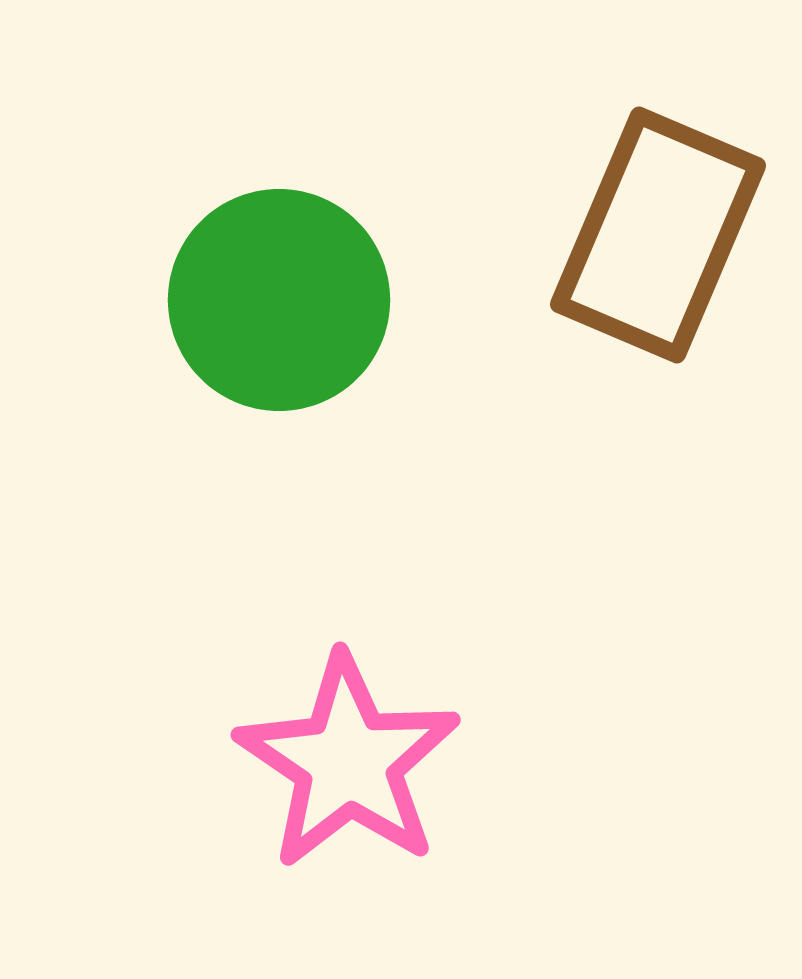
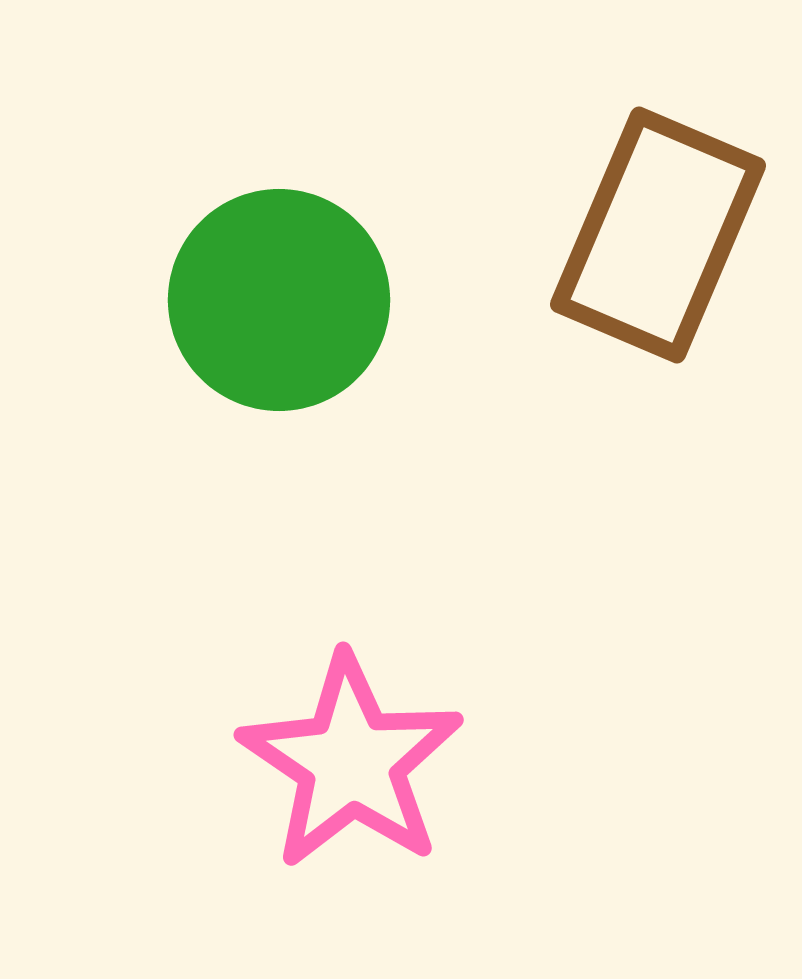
pink star: moved 3 px right
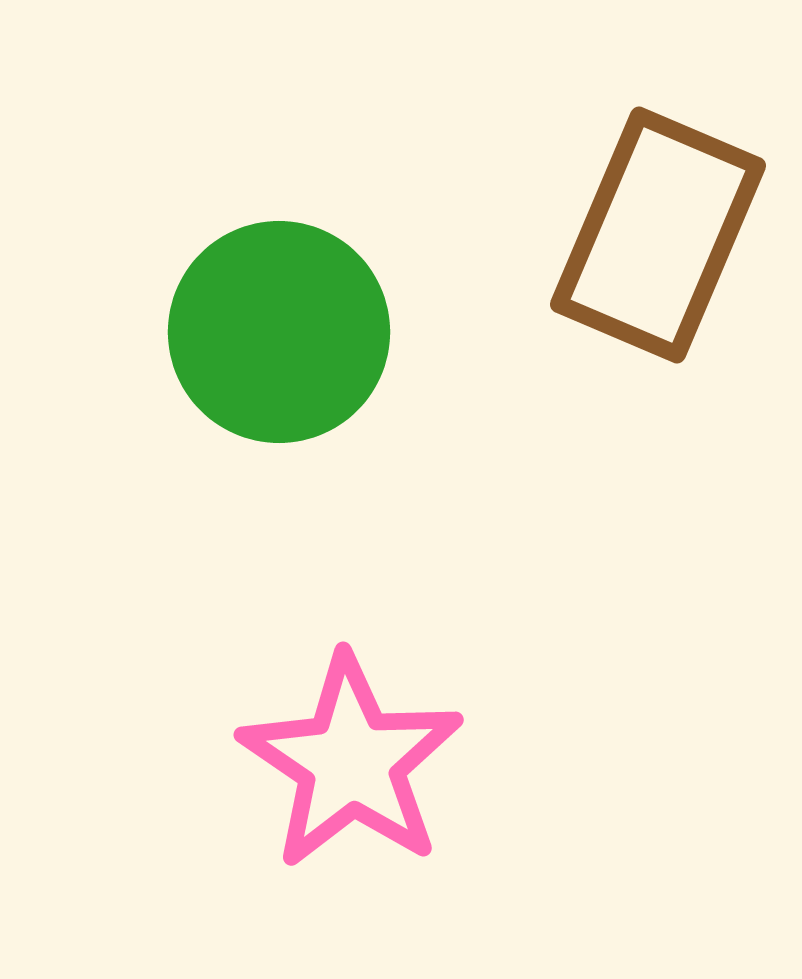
green circle: moved 32 px down
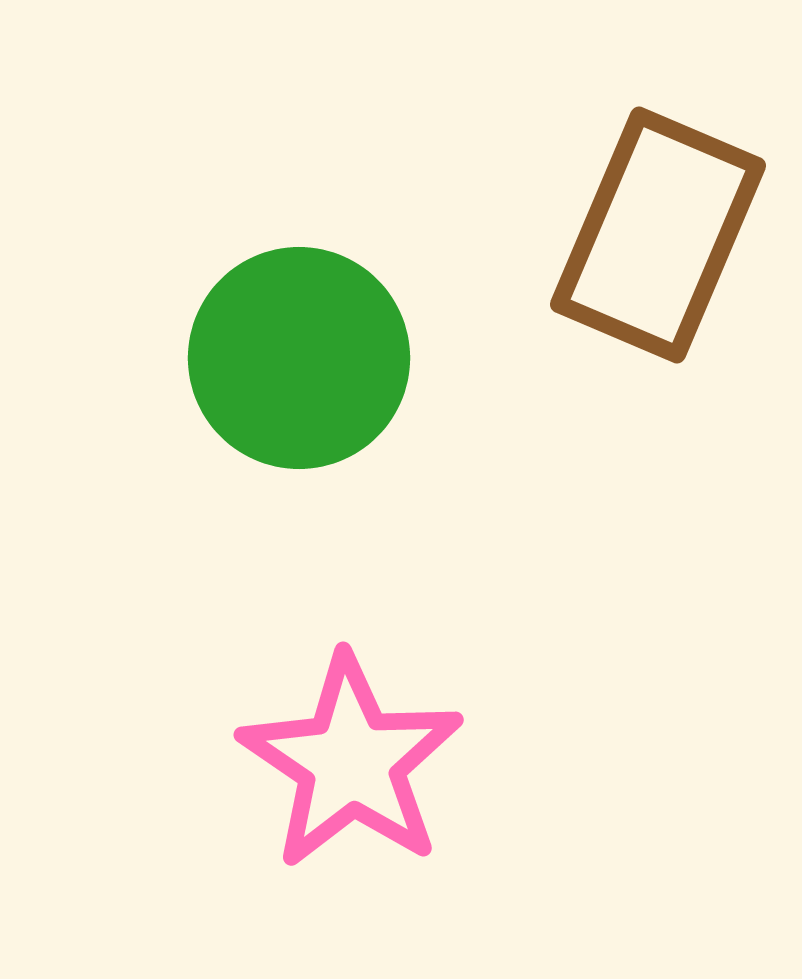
green circle: moved 20 px right, 26 px down
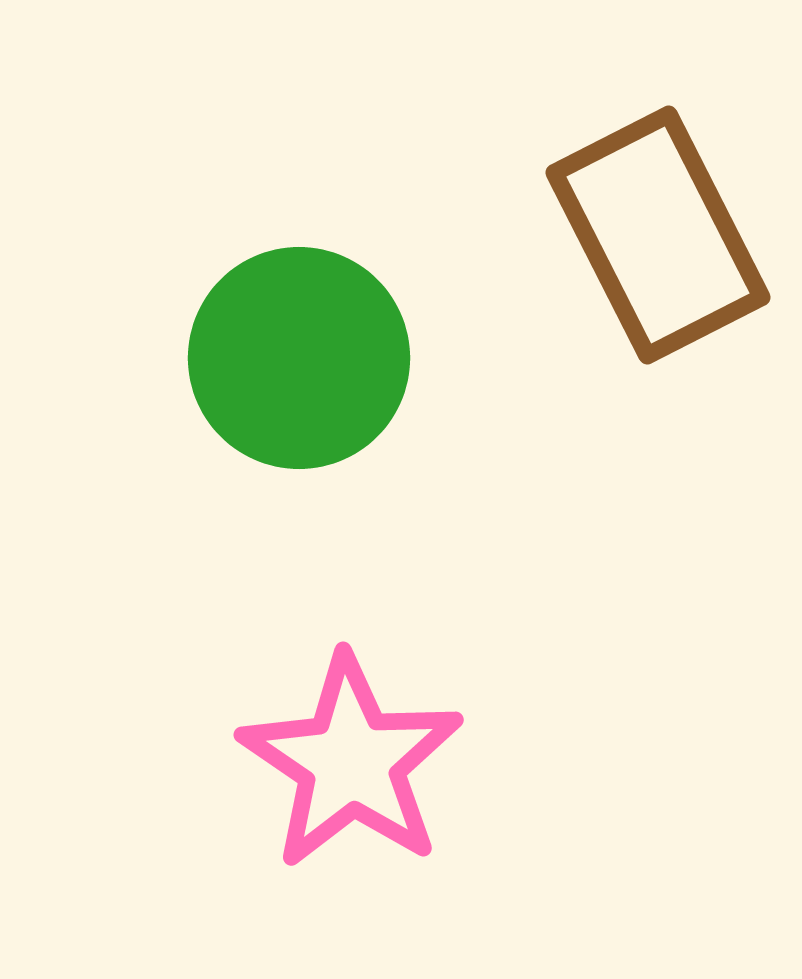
brown rectangle: rotated 50 degrees counterclockwise
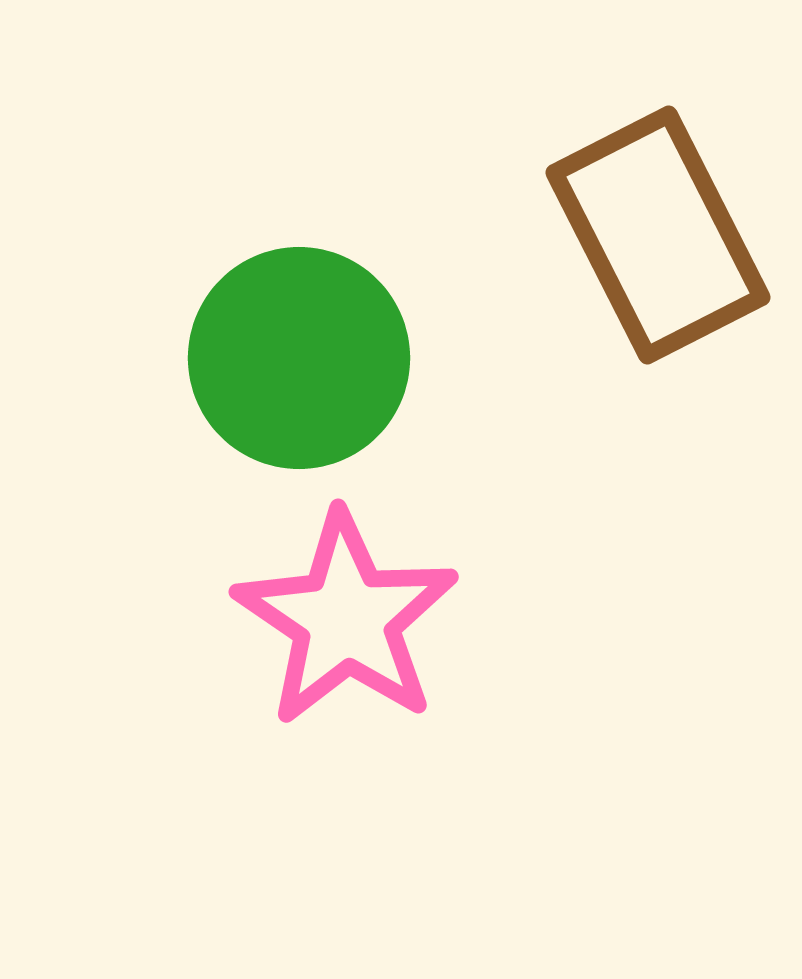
pink star: moved 5 px left, 143 px up
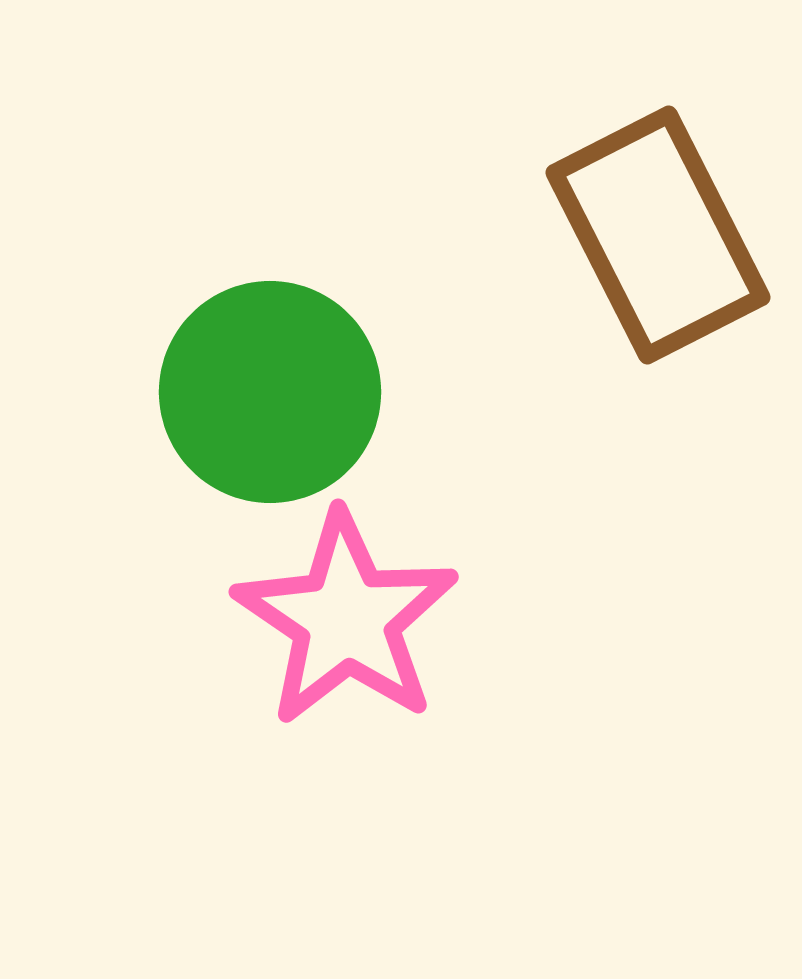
green circle: moved 29 px left, 34 px down
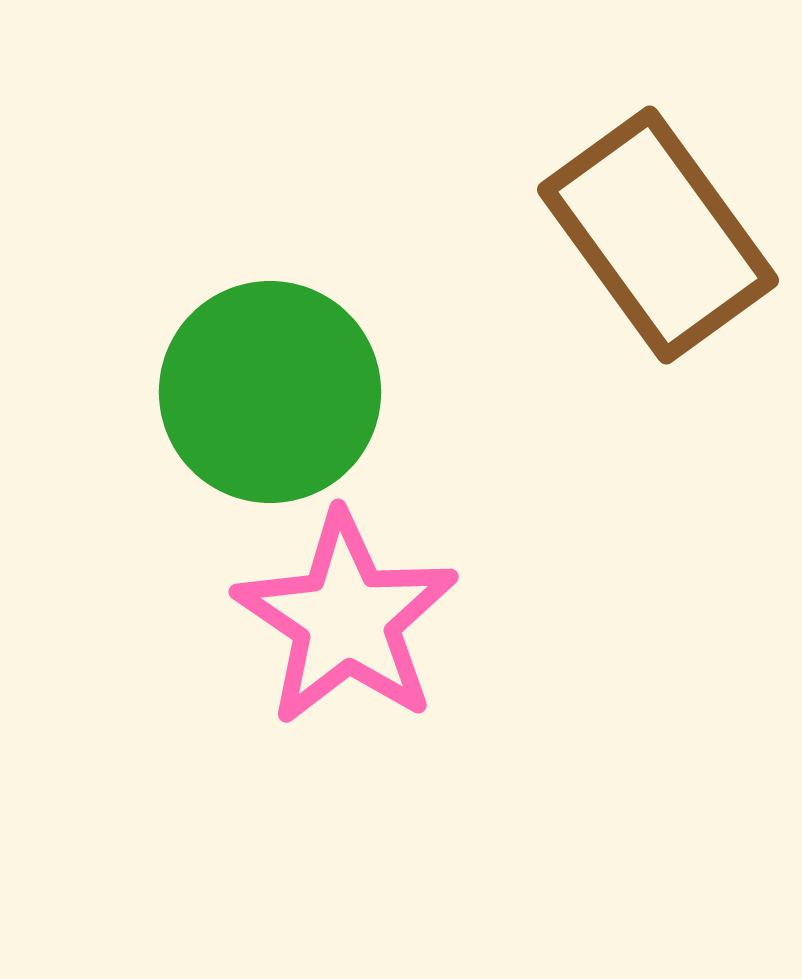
brown rectangle: rotated 9 degrees counterclockwise
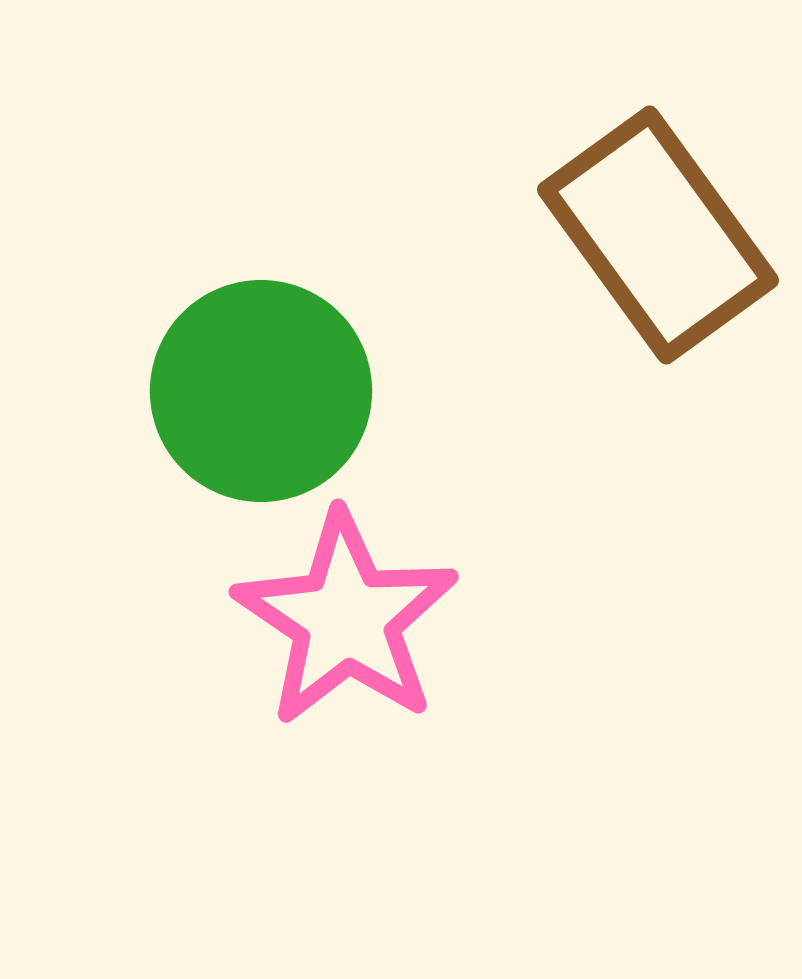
green circle: moved 9 px left, 1 px up
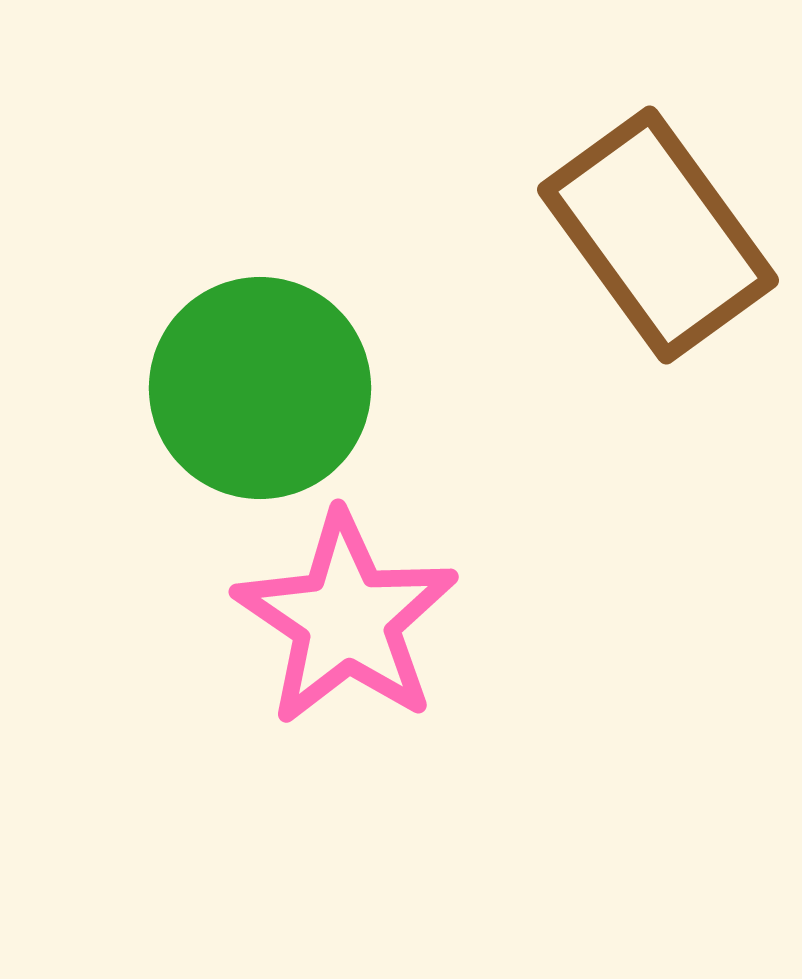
green circle: moved 1 px left, 3 px up
